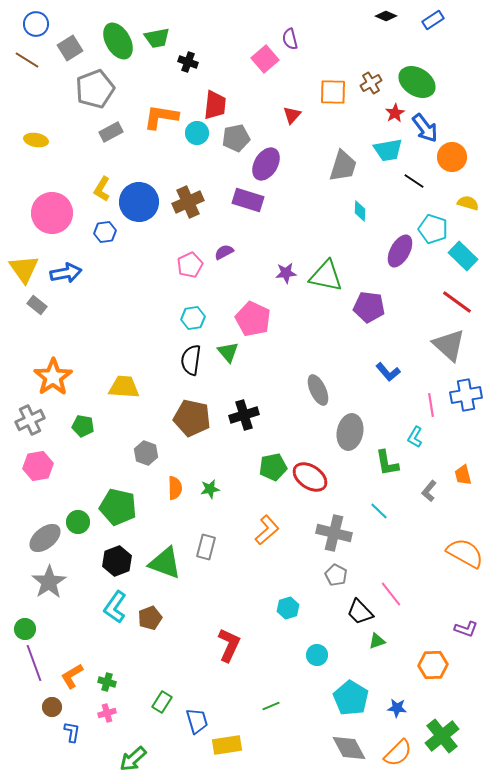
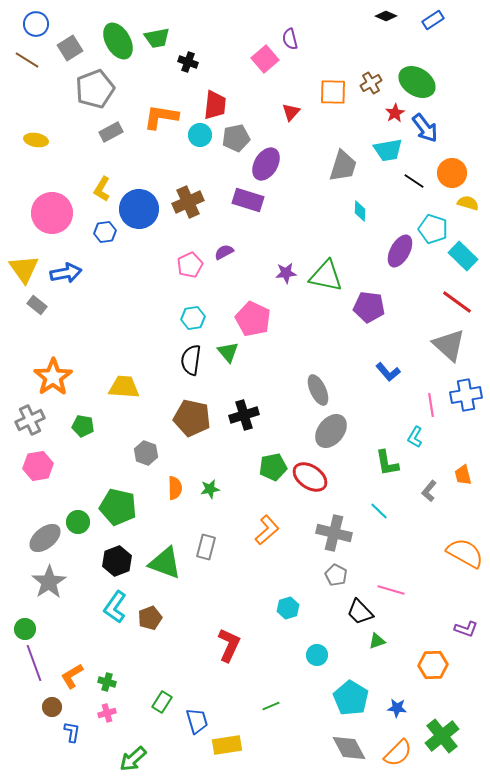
red triangle at (292, 115): moved 1 px left, 3 px up
cyan circle at (197, 133): moved 3 px right, 2 px down
orange circle at (452, 157): moved 16 px down
blue circle at (139, 202): moved 7 px down
gray ellipse at (350, 432): moved 19 px left, 1 px up; rotated 28 degrees clockwise
pink line at (391, 594): moved 4 px up; rotated 36 degrees counterclockwise
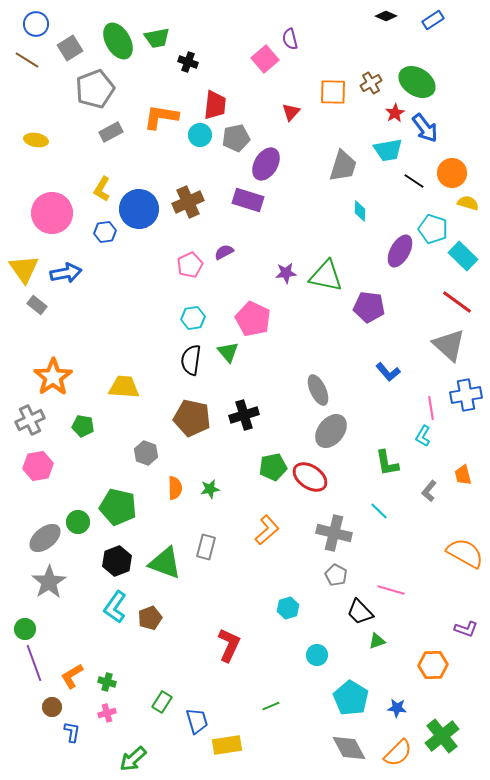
pink line at (431, 405): moved 3 px down
cyan L-shape at (415, 437): moved 8 px right, 1 px up
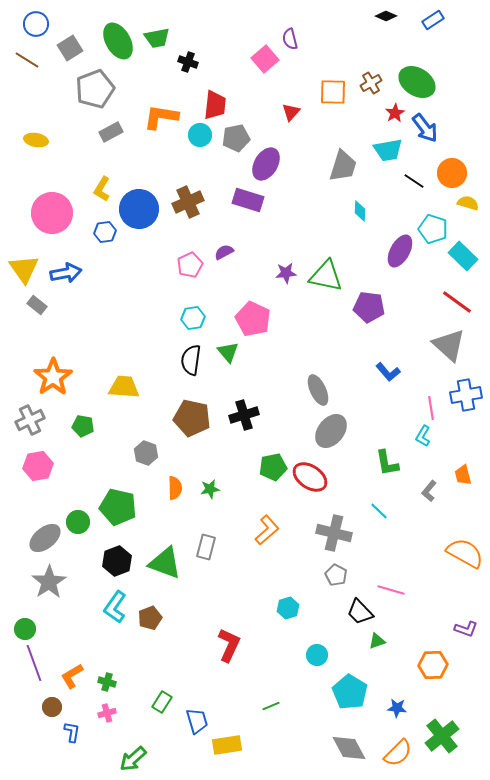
cyan pentagon at (351, 698): moved 1 px left, 6 px up
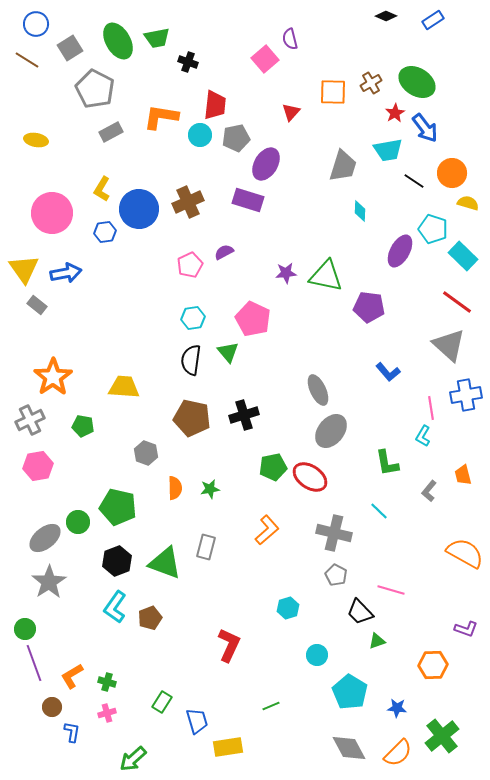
gray pentagon at (95, 89): rotated 24 degrees counterclockwise
yellow rectangle at (227, 745): moved 1 px right, 2 px down
